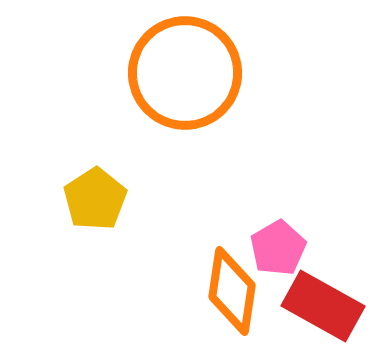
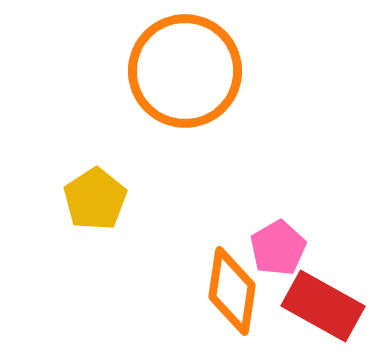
orange circle: moved 2 px up
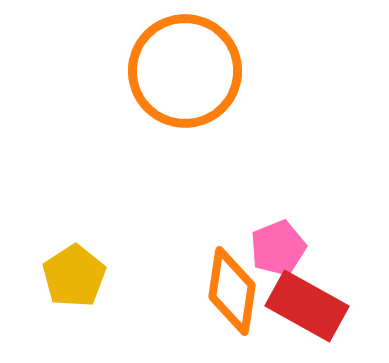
yellow pentagon: moved 21 px left, 77 px down
pink pentagon: rotated 8 degrees clockwise
red rectangle: moved 16 px left
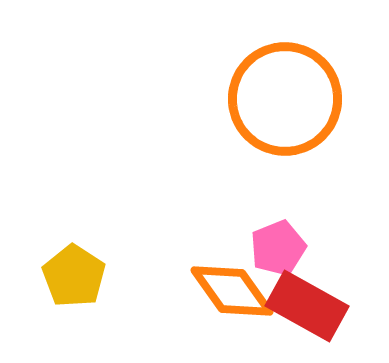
orange circle: moved 100 px right, 28 px down
yellow pentagon: rotated 6 degrees counterclockwise
orange diamond: rotated 44 degrees counterclockwise
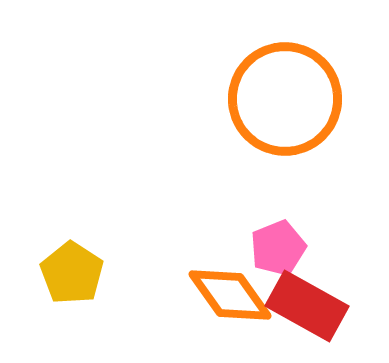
yellow pentagon: moved 2 px left, 3 px up
orange diamond: moved 2 px left, 4 px down
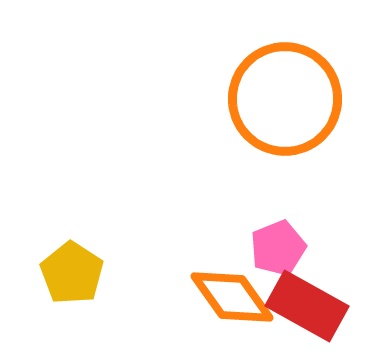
orange diamond: moved 2 px right, 2 px down
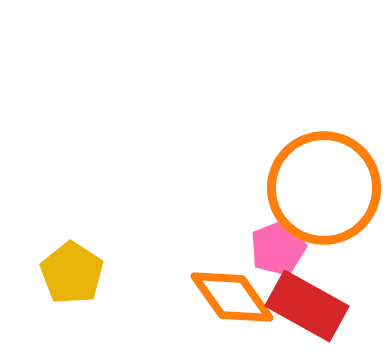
orange circle: moved 39 px right, 89 px down
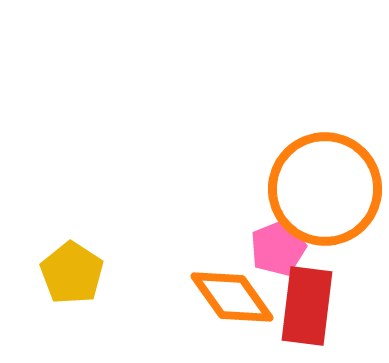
orange circle: moved 1 px right, 1 px down
red rectangle: rotated 68 degrees clockwise
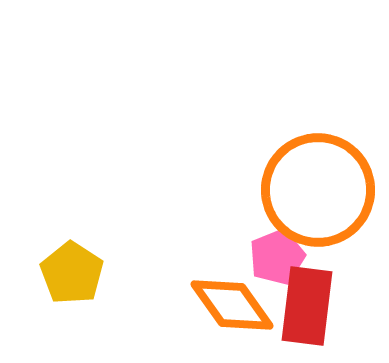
orange circle: moved 7 px left, 1 px down
pink pentagon: moved 1 px left, 9 px down
orange diamond: moved 8 px down
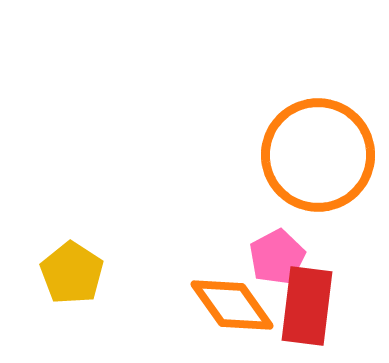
orange circle: moved 35 px up
pink pentagon: rotated 6 degrees counterclockwise
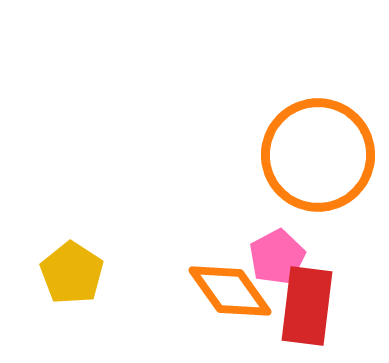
orange diamond: moved 2 px left, 14 px up
